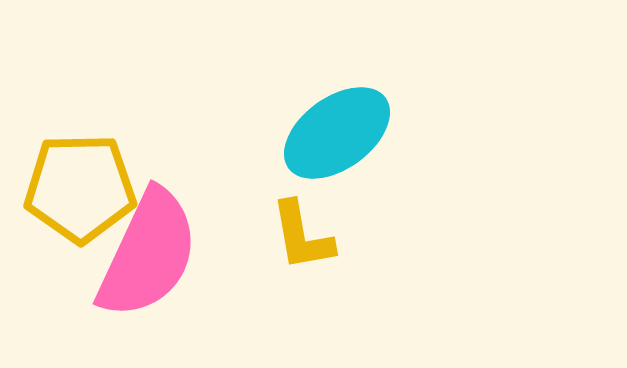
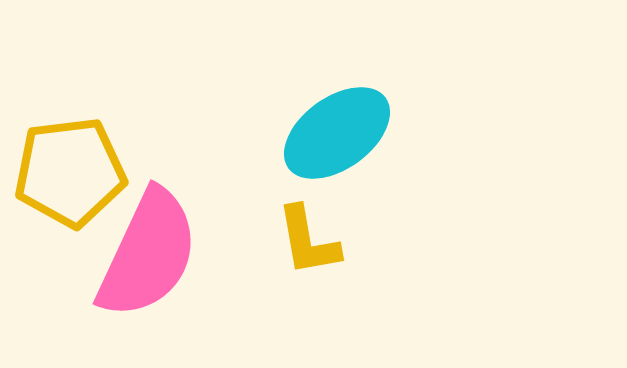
yellow pentagon: moved 10 px left, 16 px up; rotated 6 degrees counterclockwise
yellow L-shape: moved 6 px right, 5 px down
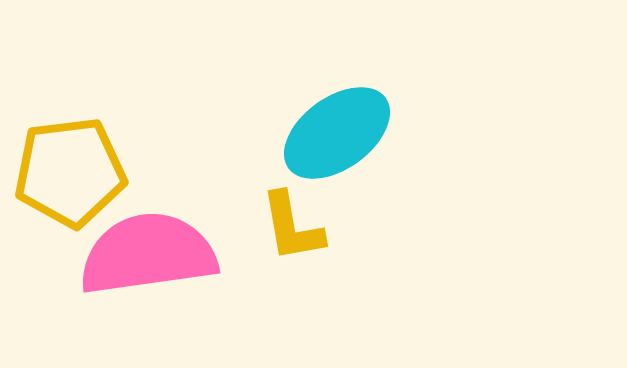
yellow L-shape: moved 16 px left, 14 px up
pink semicircle: rotated 123 degrees counterclockwise
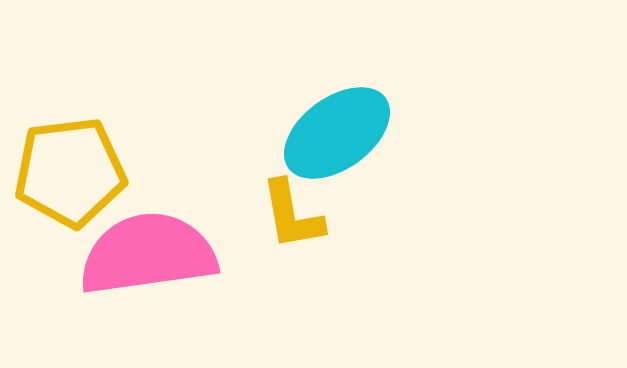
yellow L-shape: moved 12 px up
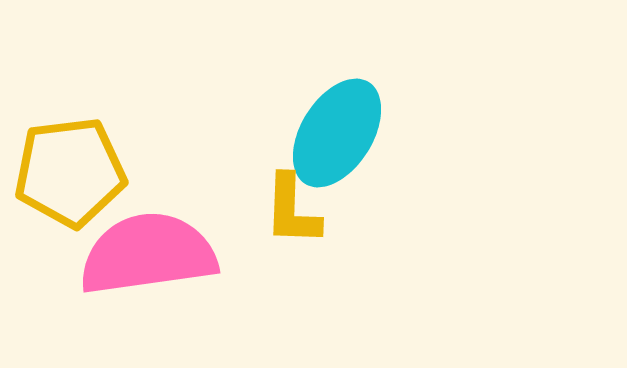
cyan ellipse: rotated 22 degrees counterclockwise
yellow L-shape: moved 5 px up; rotated 12 degrees clockwise
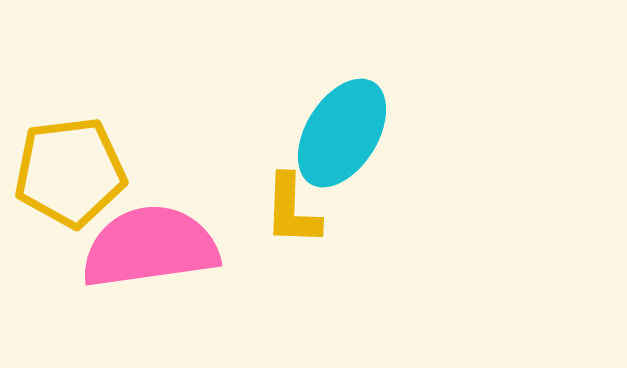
cyan ellipse: moved 5 px right
pink semicircle: moved 2 px right, 7 px up
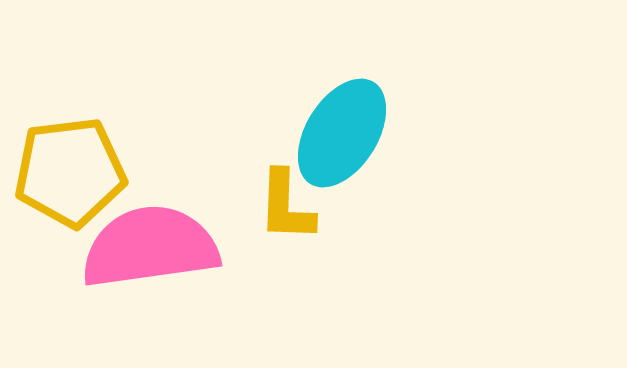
yellow L-shape: moved 6 px left, 4 px up
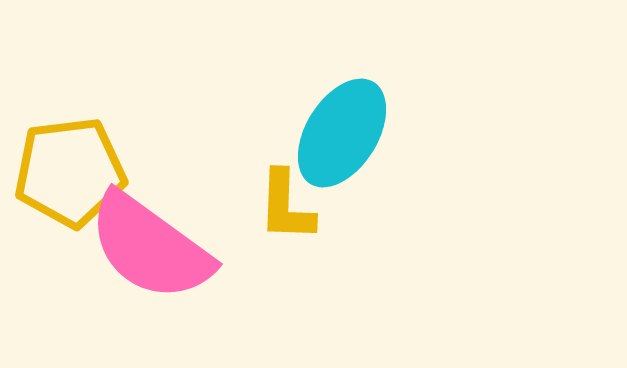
pink semicircle: rotated 136 degrees counterclockwise
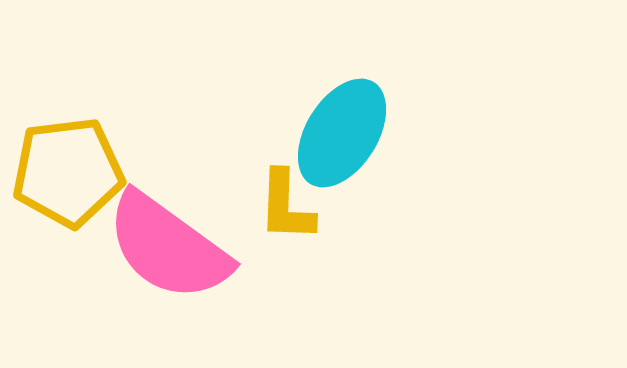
yellow pentagon: moved 2 px left
pink semicircle: moved 18 px right
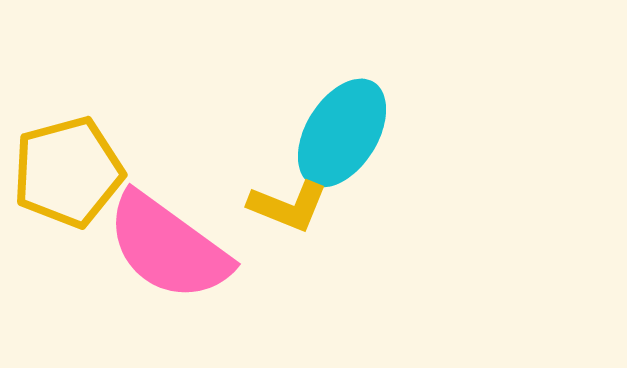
yellow pentagon: rotated 8 degrees counterclockwise
yellow L-shape: moved 2 px right; rotated 70 degrees counterclockwise
